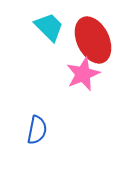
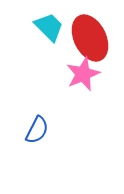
red ellipse: moved 3 px left, 2 px up
blue semicircle: rotated 16 degrees clockwise
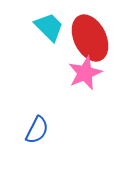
pink star: moved 2 px right, 1 px up
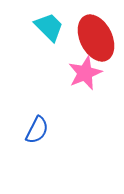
red ellipse: moved 6 px right
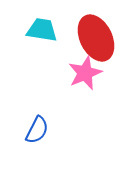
cyan trapezoid: moved 7 px left, 3 px down; rotated 36 degrees counterclockwise
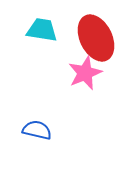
blue semicircle: rotated 104 degrees counterclockwise
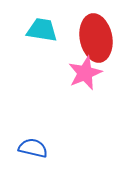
red ellipse: rotated 15 degrees clockwise
blue semicircle: moved 4 px left, 18 px down
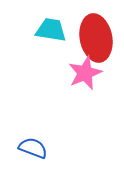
cyan trapezoid: moved 9 px right
blue semicircle: rotated 8 degrees clockwise
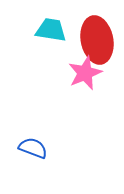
red ellipse: moved 1 px right, 2 px down
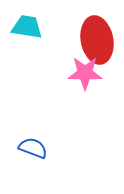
cyan trapezoid: moved 24 px left, 3 px up
pink star: rotated 24 degrees clockwise
